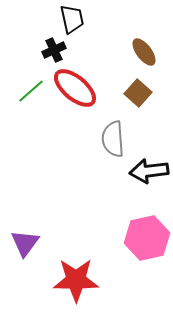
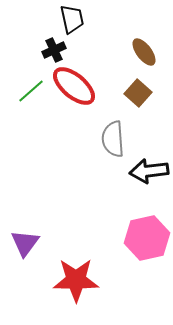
red ellipse: moved 1 px left, 2 px up
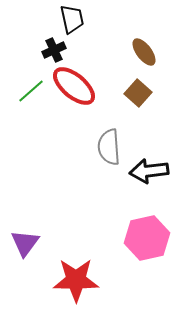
gray semicircle: moved 4 px left, 8 px down
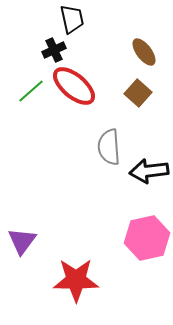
purple triangle: moved 3 px left, 2 px up
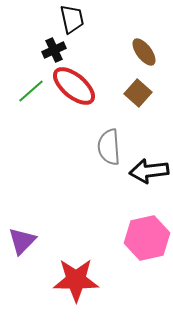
purple triangle: rotated 8 degrees clockwise
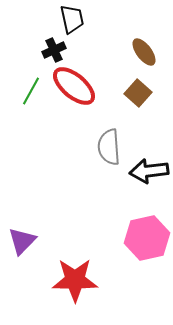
green line: rotated 20 degrees counterclockwise
red star: moved 1 px left
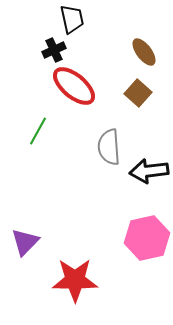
green line: moved 7 px right, 40 px down
purple triangle: moved 3 px right, 1 px down
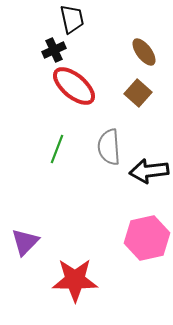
green line: moved 19 px right, 18 px down; rotated 8 degrees counterclockwise
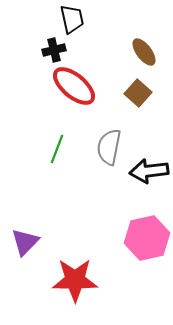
black cross: rotated 10 degrees clockwise
gray semicircle: rotated 15 degrees clockwise
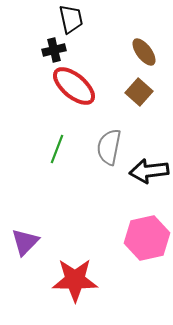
black trapezoid: moved 1 px left
brown square: moved 1 px right, 1 px up
